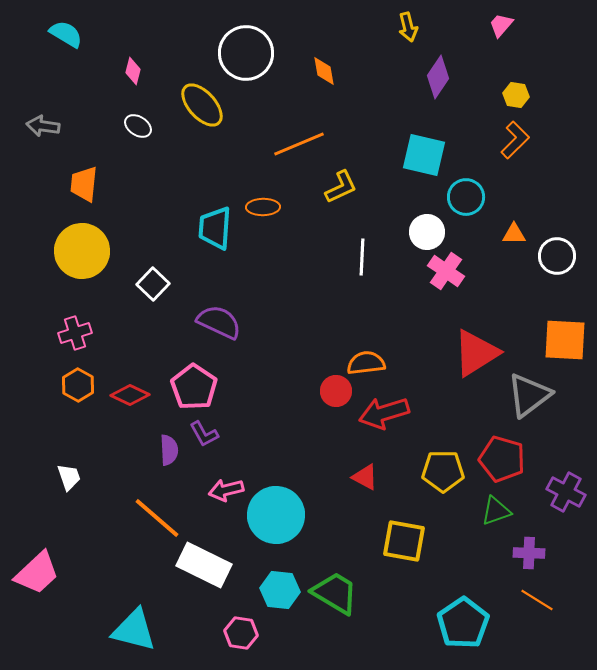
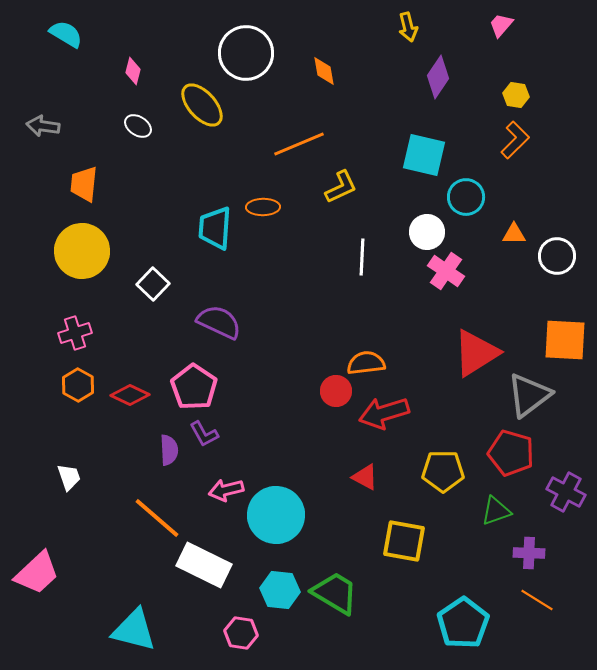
red pentagon at (502, 459): moved 9 px right, 6 px up
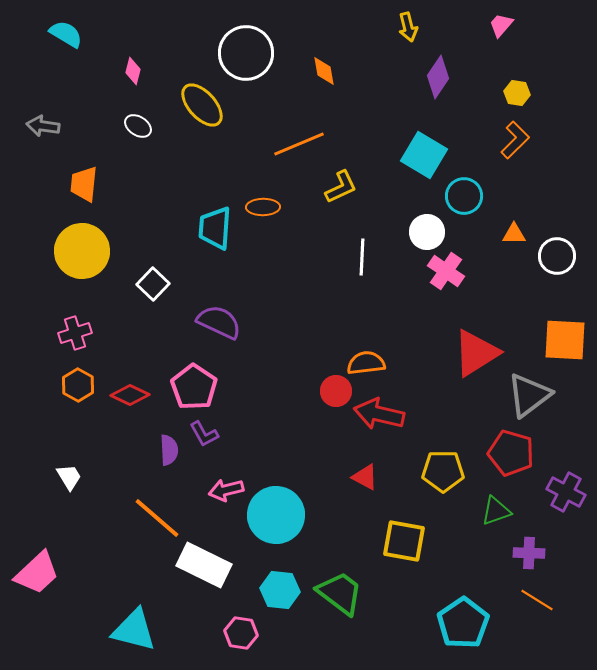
yellow hexagon at (516, 95): moved 1 px right, 2 px up
cyan square at (424, 155): rotated 18 degrees clockwise
cyan circle at (466, 197): moved 2 px left, 1 px up
red arrow at (384, 413): moved 5 px left, 1 px down; rotated 30 degrees clockwise
white trapezoid at (69, 477): rotated 12 degrees counterclockwise
green trapezoid at (335, 593): moved 5 px right; rotated 6 degrees clockwise
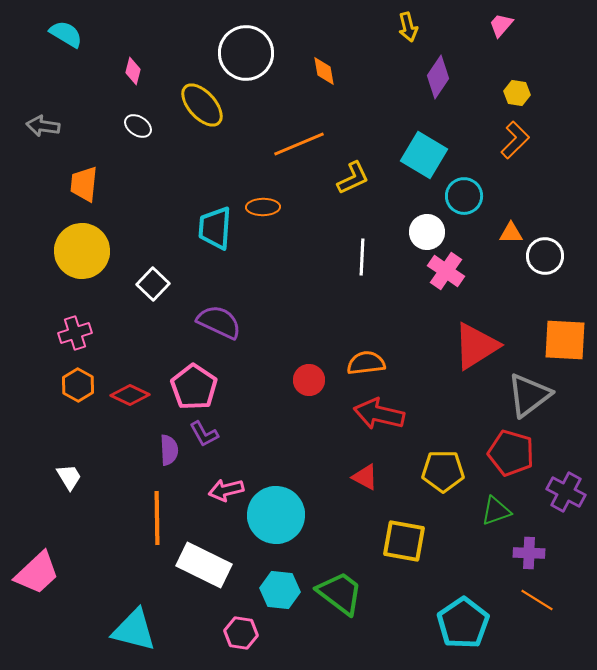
yellow L-shape at (341, 187): moved 12 px right, 9 px up
orange triangle at (514, 234): moved 3 px left, 1 px up
white circle at (557, 256): moved 12 px left
red triangle at (476, 353): moved 7 px up
red circle at (336, 391): moved 27 px left, 11 px up
orange line at (157, 518): rotated 48 degrees clockwise
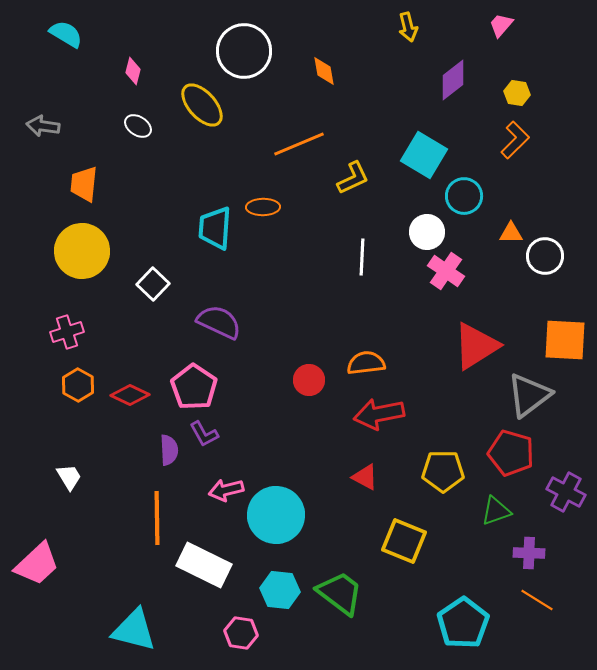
white circle at (246, 53): moved 2 px left, 2 px up
purple diamond at (438, 77): moved 15 px right, 3 px down; rotated 18 degrees clockwise
pink cross at (75, 333): moved 8 px left, 1 px up
red arrow at (379, 414): rotated 24 degrees counterclockwise
yellow square at (404, 541): rotated 12 degrees clockwise
pink trapezoid at (37, 573): moved 9 px up
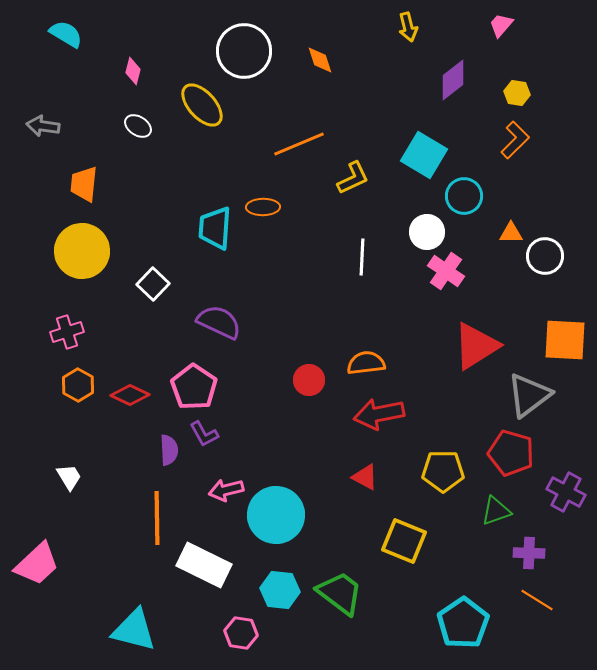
orange diamond at (324, 71): moved 4 px left, 11 px up; rotated 8 degrees counterclockwise
